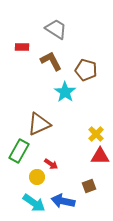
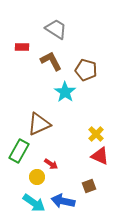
red triangle: rotated 24 degrees clockwise
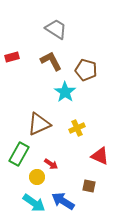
red rectangle: moved 10 px left, 10 px down; rotated 16 degrees counterclockwise
yellow cross: moved 19 px left, 6 px up; rotated 21 degrees clockwise
green rectangle: moved 3 px down
brown square: rotated 32 degrees clockwise
blue arrow: rotated 20 degrees clockwise
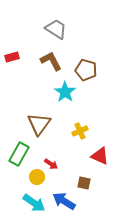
brown triangle: rotated 30 degrees counterclockwise
yellow cross: moved 3 px right, 3 px down
brown square: moved 5 px left, 3 px up
blue arrow: moved 1 px right
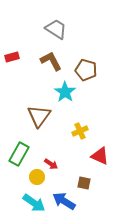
brown triangle: moved 8 px up
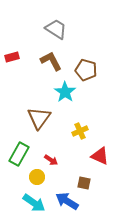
brown triangle: moved 2 px down
red arrow: moved 4 px up
blue arrow: moved 3 px right
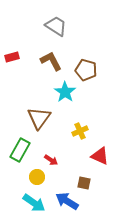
gray trapezoid: moved 3 px up
green rectangle: moved 1 px right, 4 px up
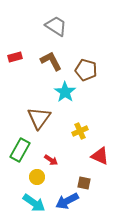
red rectangle: moved 3 px right
blue arrow: rotated 60 degrees counterclockwise
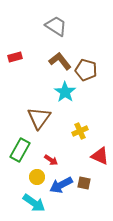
brown L-shape: moved 9 px right; rotated 10 degrees counterclockwise
blue arrow: moved 6 px left, 16 px up
